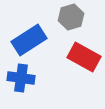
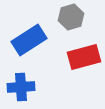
red rectangle: rotated 44 degrees counterclockwise
blue cross: moved 9 px down; rotated 12 degrees counterclockwise
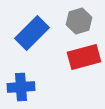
gray hexagon: moved 8 px right, 4 px down
blue rectangle: moved 3 px right, 7 px up; rotated 12 degrees counterclockwise
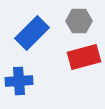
gray hexagon: rotated 15 degrees clockwise
blue cross: moved 2 px left, 6 px up
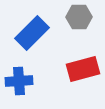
gray hexagon: moved 4 px up
red rectangle: moved 1 px left, 12 px down
